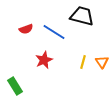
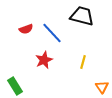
blue line: moved 2 px left, 1 px down; rotated 15 degrees clockwise
orange triangle: moved 25 px down
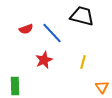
green rectangle: rotated 30 degrees clockwise
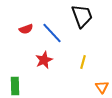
black trapezoid: rotated 55 degrees clockwise
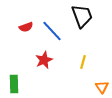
red semicircle: moved 2 px up
blue line: moved 2 px up
green rectangle: moved 1 px left, 2 px up
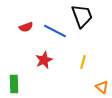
blue line: moved 3 px right; rotated 20 degrees counterclockwise
orange triangle: rotated 16 degrees counterclockwise
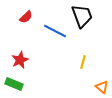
red semicircle: moved 10 px up; rotated 24 degrees counterclockwise
red star: moved 24 px left
green rectangle: rotated 66 degrees counterclockwise
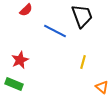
red semicircle: moved 7 px up
